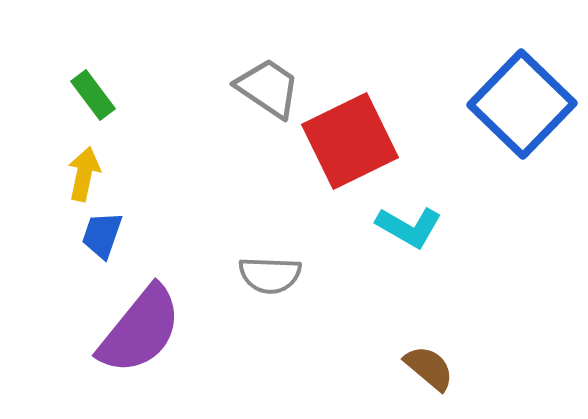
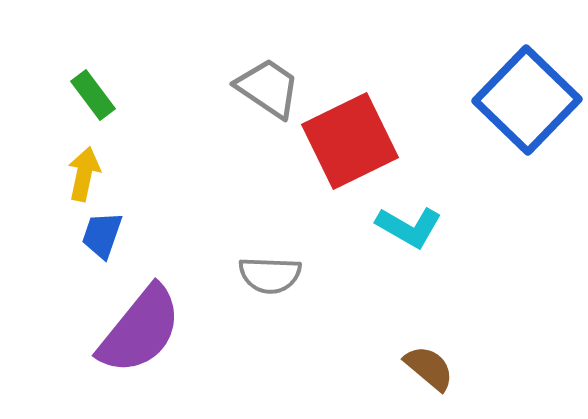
blue square: moved 5 px right, 4 px up
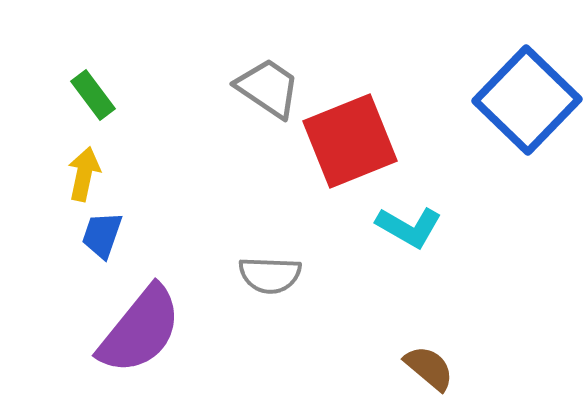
red square: rotated 4 degrees clockwise
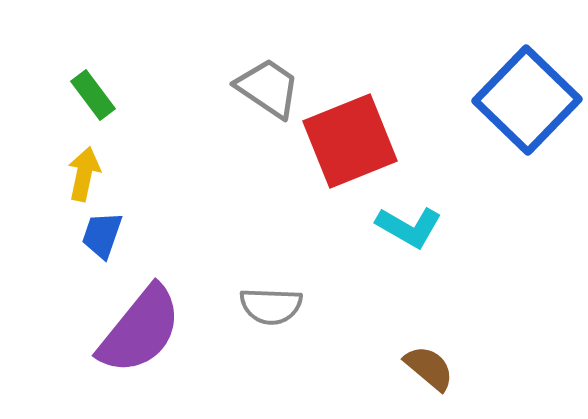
gray semicircle: moved 1 px right, 31 px down
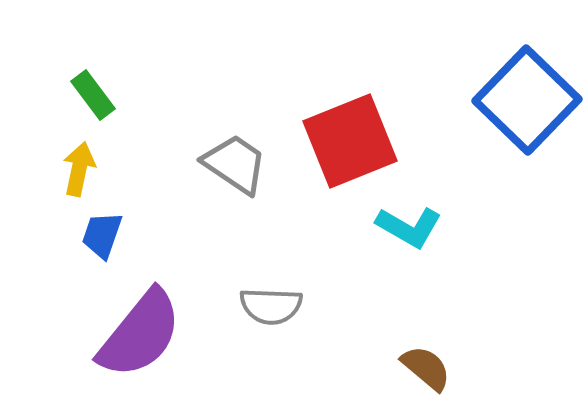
gray trapezoid: moved 33 px left, 76 px down
yellow arrow: moved 5 px left, 5 px up
purple semicircle: moved 4 px down
brown semicircle: moved 3 px left
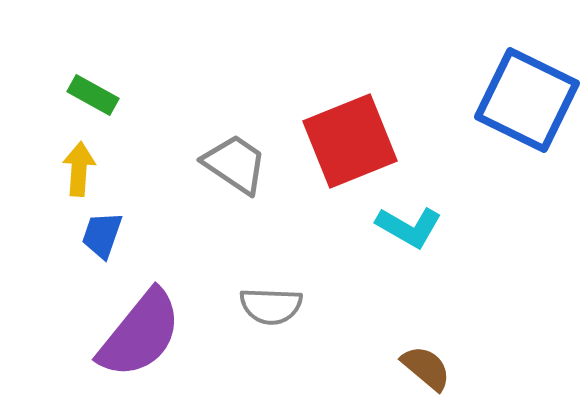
green rectangle: rotated 24 degrees counterclockwise
blue square: rotated 18 degrees counterclockwise
yellow arrow: rotated 8 degrees counterclockwise
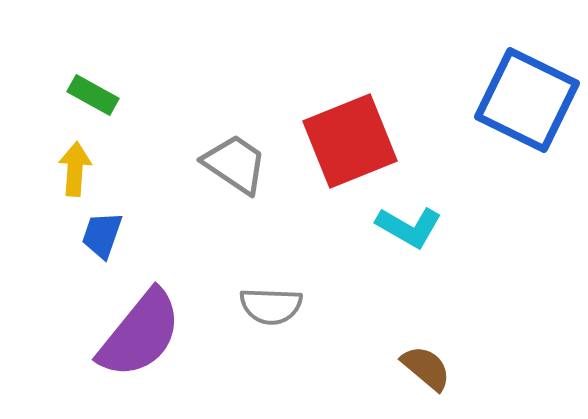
yellow arrow: moved 4 px left
